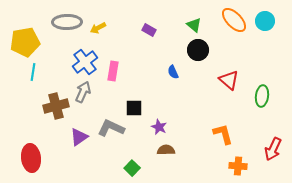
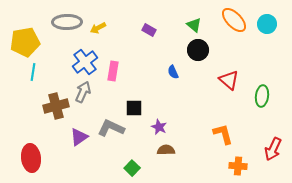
cyan circle: moved 2 px right, 3 px down
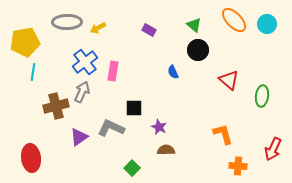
gray arrow: moved 1 px left
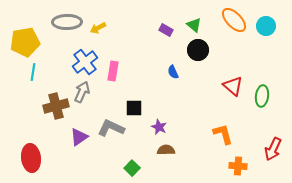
cyan circle: moved 1 px left, 2 px down
purple rectangle: moved 17 px right
red triangle: moved 4 px right, 6 px down
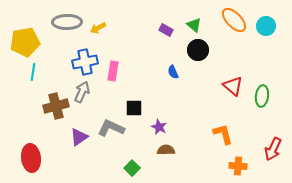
blue cross: rotated 25 degrees clockwise
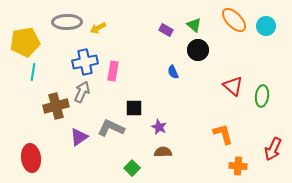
brown semicircle: moved 3 px left, 2 px down
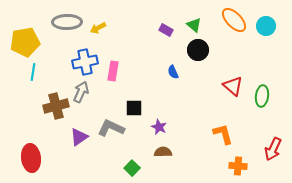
gray arrow: moved 1 px left
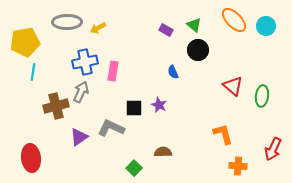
purple star: moved 22 px up
green square: moved 2 px right
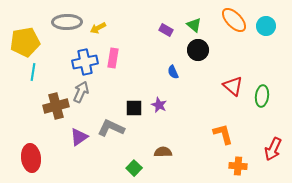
pink rectangle: moved 13 px up
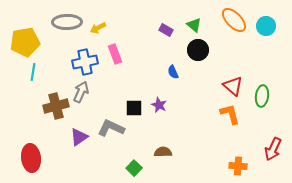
pink rectangle: moved 2 px right, 4 px up; rotated 30 degrees counterclockwise
orange L-shape: moved 7 px right, 20 px up
